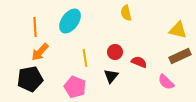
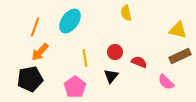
orange line: rotated 24 degrees clockwise
pink pentagon: rotated 15 degrees clockwise
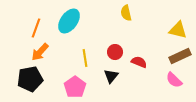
cyan ellipse: moved 1 px left
orange line: moved 1 px right, 1 px down
pink semicircle: moved 8 px right, 2 px up
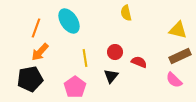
cyan ellipse: rotated 70 degrees counterclockwise
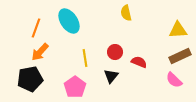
yellow triangle: rotated 18 degrees counterclockwise
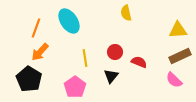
black pentagon: moved 1 px left; rotated 30 degrees counterclockwise
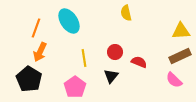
yellow triangle: moved 3 px right, 1 px down
orange arrow: rotated 18 degrees counterclockwise
yellow line: moved 1 px left
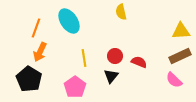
yellow semicircle: moved 5 px left, 1 px up
red circle: moved 4 px down
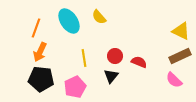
yellow semicircle: moved 22 px left, 5 px down; rotated 28 degrees counterclockwise
yellow triangle: rotated 30 degrees clockwise
black pentagon: moved 12 px right; rotated 25 degrees counterclockwise
pink pentagon: rotated 10 degrees clockwise
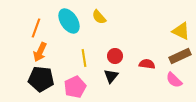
red semicircle: moved 8 px right, 2 px down; rotated 14 degrees counterclockwise
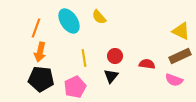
orange arrow: rotated 12 degrees counterclockwise
pink semicircle: rotated 24 degrees counterclockwise
